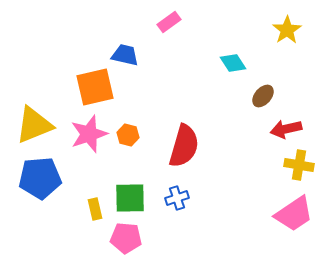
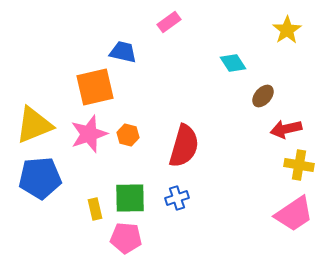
blue trapezoid: moved 2 px left, 3 px up
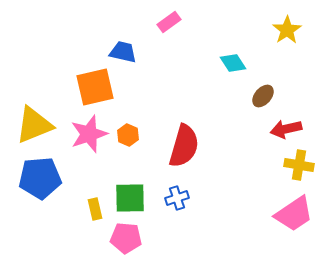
orange hexagon: rotated 10 degrees clockwise
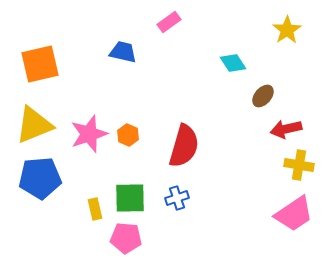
orange square: moved 55 px left, 23 px up
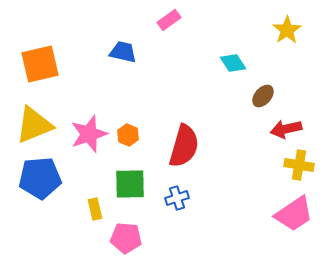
pink rectangle: moved 2 px up
green square: moved 14 px up
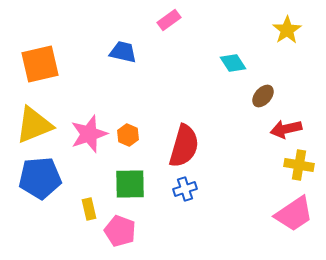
blue cross: moved 8 px right, 9 px up
yellow rectangle: moved 6 px left
pink pentagon: moved 6 px left, 7 px up; rotated 16 degrees clockwise
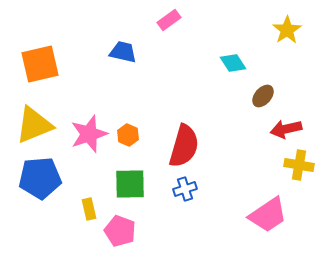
pink trapezoid: moved 26 px left, 1 px down
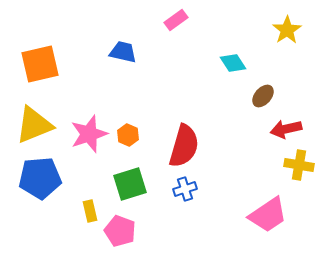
pink rectangle: moved 7 px right
green square: rotated 16 degrees counterclockwise
yellow rectangle: moved 1 px right, 2 px down
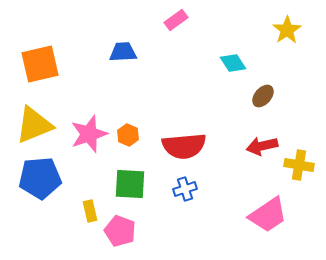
blue trapezoid: rotated 16 degrees counterclockwise
red arrow: moved 24 px left, 17 px down
red semicircle: rotated 69 degrees clockwise
green square: rotated 20 degrees clockwise
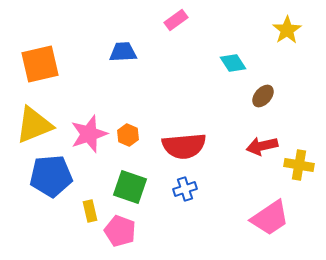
blue pentagon: moved 11 px right, 2 px up
green square: moved 3 px down; rotated 16 degrees clockwise
pink trapezoid: moved 2 px right, 3 px down
